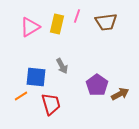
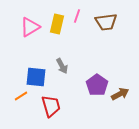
red trapezoid: moved 2 px down
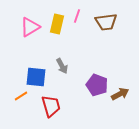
purple pentagon: rotated 15 degrees counterclockwise
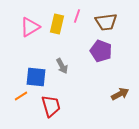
purple pentagon: moved 4 px right, 34 px up
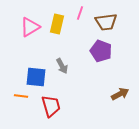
pink line: moved 3 px right, 3 px up
orange line: rotated 40 degrees clockwise
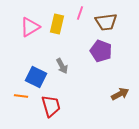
blue square: rotated 20 degrees clockwise
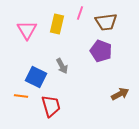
pink triangle: moved 3 px left, 3 px down; rotated 30 degrees counterclockwise
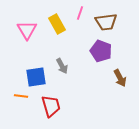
yellow rectangle: rotated 42 degrees counterclockwise
blue square: rotated 35 degrees counterclockwise
brown arrow: moved 16 px up; rotated 90 degrees clockwise
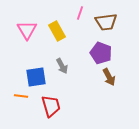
yellow rectangle: moved 7 px down
purple pentagon: moved 2 px down
brown arrow: moved 11 px left, 1 px up
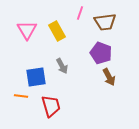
brown trapezoid: moved 1 px left
